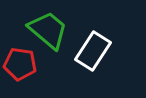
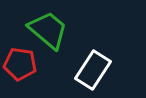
white rectangle: moved 19 px down
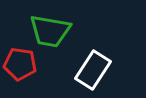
green trapezoid: moved 2 px right, 1 px down; rotated 150 degrees clockwise
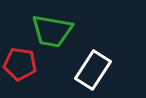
green trapezoid: moved 2 px right
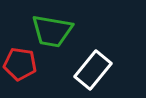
white rectangle: rotated 6 degrees clockwise
